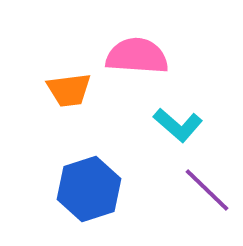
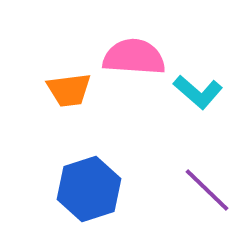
pink semicircle: moved 3 px left, 1 px down
cyan L-shape: moved 20 px right, 33 px up
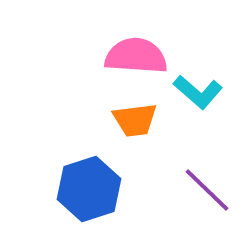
pink semicircle: moved 2 px right, 1 px up
orange trapezoid: moved 66 px right, 30 px down
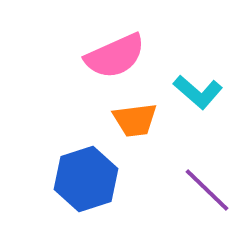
pink semicircle: moved 21 px left; rotated 152 degrees clockwise
blue hexagon: moved 3 px left, 10 px up
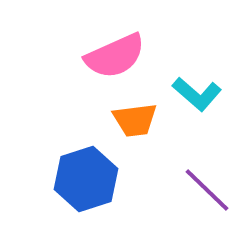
cyan L-shape: moved 1 px left, 2 px down
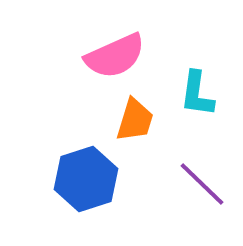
cyan L-shape: rotated 57 degrees clockwise
orange trapezoid: rotated 66 degrees counterclockwise
purple line: moved 5 px left, 6 px up
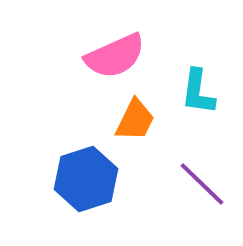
cyan L-shape: moved 1 px right, 2 px up
orange trapezoid: rotated 9 degrees clockwise
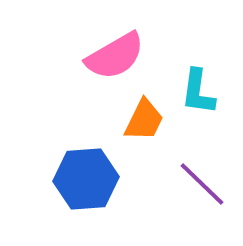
pink semicircle: rotated 6 degrees counterclockwise
orange trapezoid: moved 9 px right
blue hexagon: rotated 14 degrees clockwise
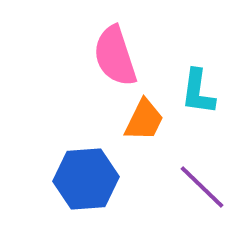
pink semicircle: rotated 102 degrees clockwise
purple line: moved 3 px down
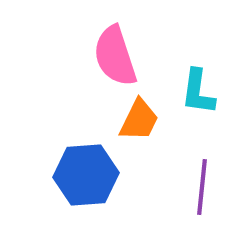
orange trapezoid: moved 5 px left
blue hexagon: moved 4 px up
purple line: rotated 52 degrees clockwise
